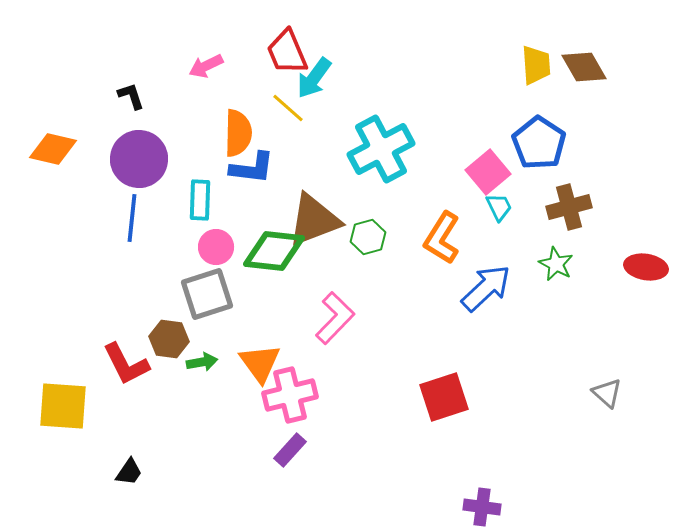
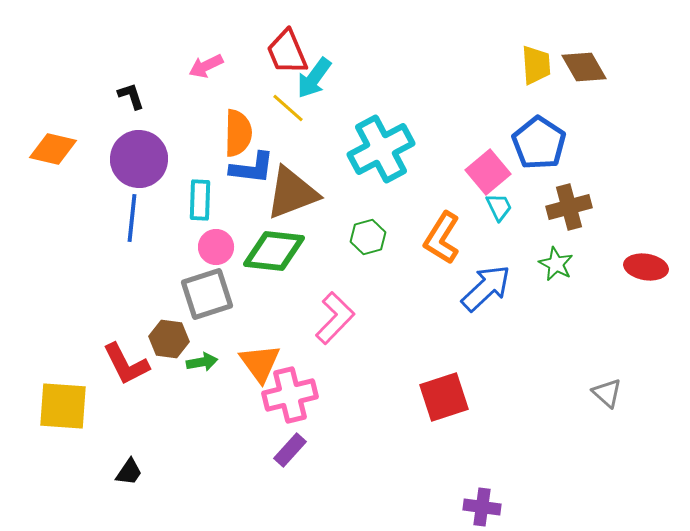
brown triangle: moved 22 px left, 27 px up
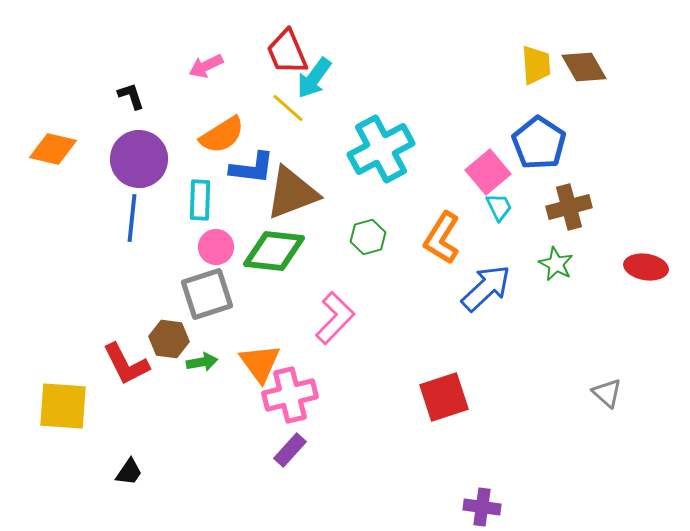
orange semicircle: moved 16 px left, 2 px down; rotated 57 degrees clockwise
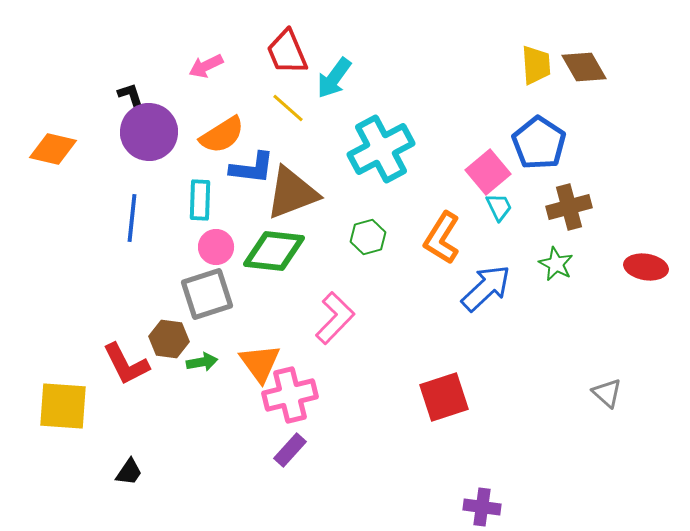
cyan arrow: moved 20 px right
purple circle: moved 10 px right, 27 px up
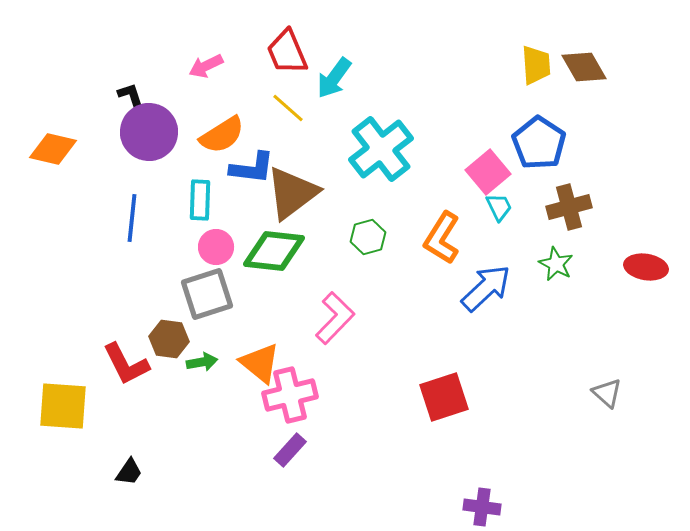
cyan cross: rotated 10 degrees counterclockwise
brown triangle: rotated 16 degrees counterclockwise
orange triangle: rotated 15 degrees counterclockwise
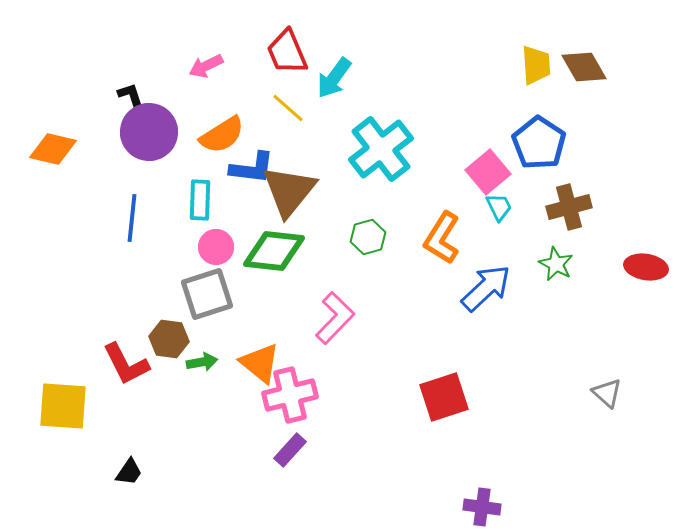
brown triangle: moved 3 px left, 2 px up; rotated 14 degrees counterclockwise
